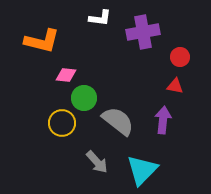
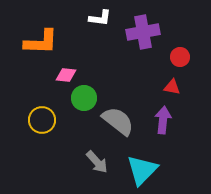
orange L-shape: moved 1 px left, 1 px down; rotated 12 degrees counterclockwise
red triangle: moved 3 px left, 1 px down
yellow circle: moved 20 px left, 3 px up
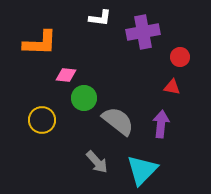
orange L-shape: moved 1 px left, 1 px down
purple arrow: moved 2 px left, 4 px down
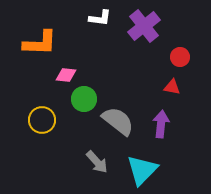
purple cross: moved 1 px right, 6 px up; rotated 28 degrees counterclockwise
green circle: moved 1 px down
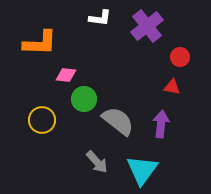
purple cross: moved 3 px right
cyan triangle: rotated 8 degrees counterclockwise
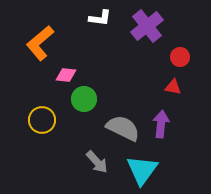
orange L-shape: rotated 138 degrees clockwise
red triangle: moved 1 px right
gray semicircle: moved 5 px right, 7 px down; rotated 12 degrees counterclockwise
